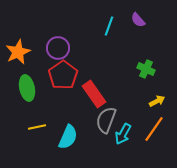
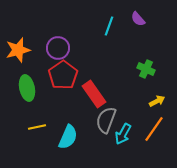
purple semicircle: moved 1 px up
orange star: moved 2 px up; rotated 10 degrees clockwise
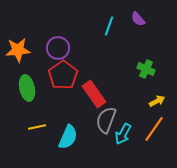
orange star: rotated 10 degrees clockwise
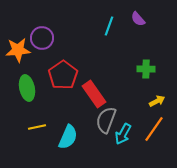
purple circle: moved 16 px left, 10 px up
green cross: rotated 24 degrees counterclockwise
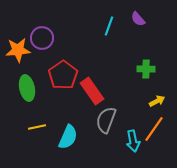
red rectangle: moved 2 px left, 3 px up
cyan arrow: moved 10 px right, 7 px down; rotated 40 degrees counterclockwise
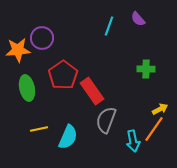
yellow arrow: moved 3 px right, 8 px down
yellow line: moved 2 px right, 2 px down
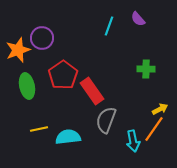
orange star: rotated 15 degrees counterclockwise
green ellipse: moved 2 px up
cyan semicircle: rotated 120 degrees counterclockwise
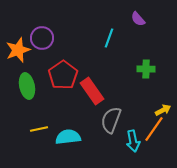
cyan line: moved 12 px down
yellow arrow: moved 3 px right, 1 px down
gray semicircle: moved 5 px right
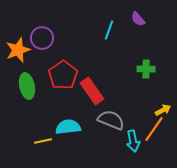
cyan line: moved 8 px up
gray semicircle: rotated 92 degrees clockwise
yellow line: moved 4 px right, 12 px down
cyan semicircle: moved 10 px up
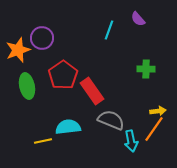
yellow arrow: moved 5 px left, 1 px down; rotated 21 degrees clockwise
cyan arrow: moved 2 px left
